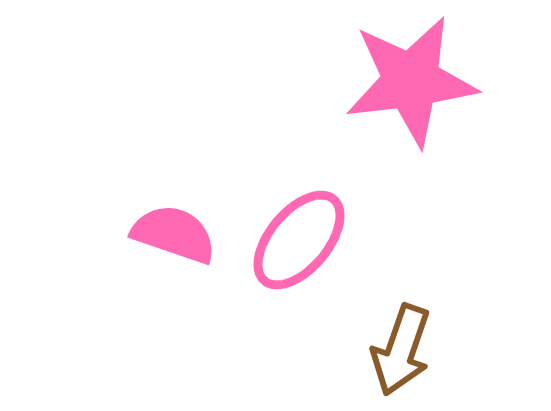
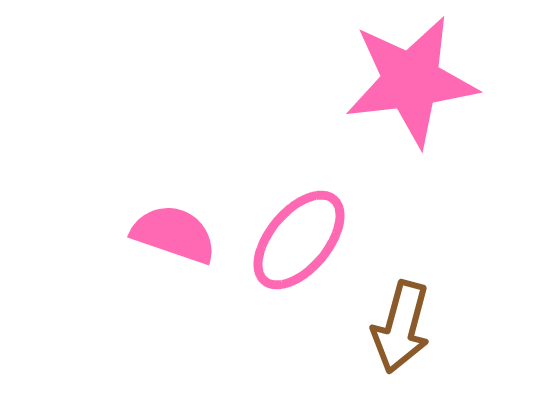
brown arrow: moved 23 px up; rotated 4 degrees counterclockwise
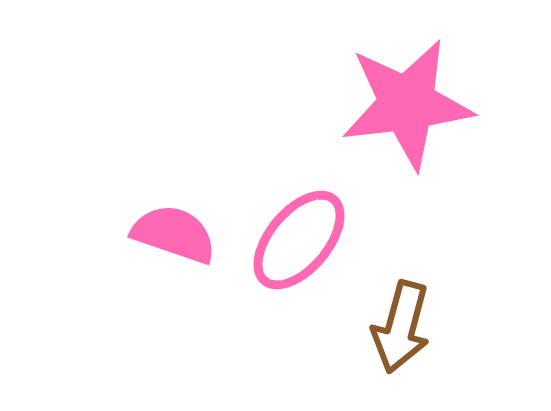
pink star: moved 4 px left, 23 px down
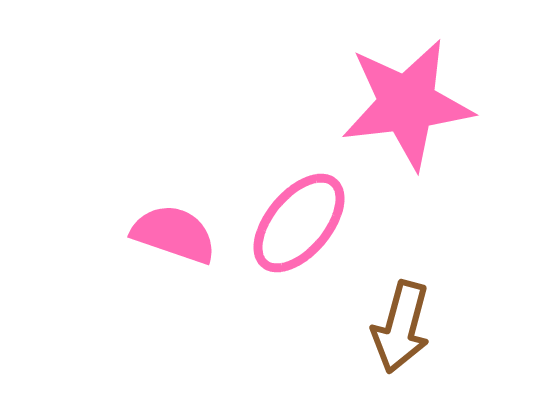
pink ellipse: moved 17 px up
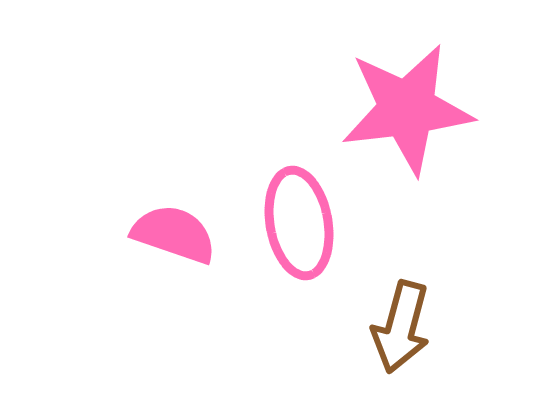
pink star: moved 5 px down
pink ellipse: rotated 50 degrees counterclockwise
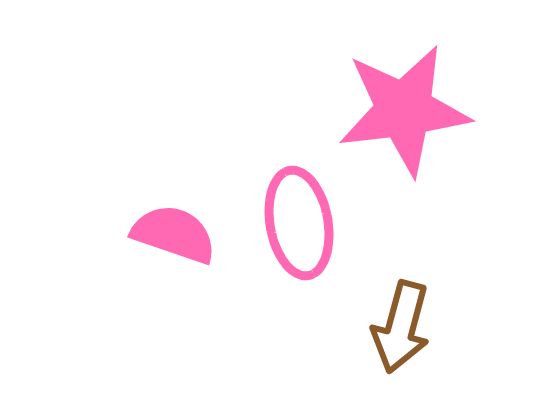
pink star: moved 3 px left, 1 px down
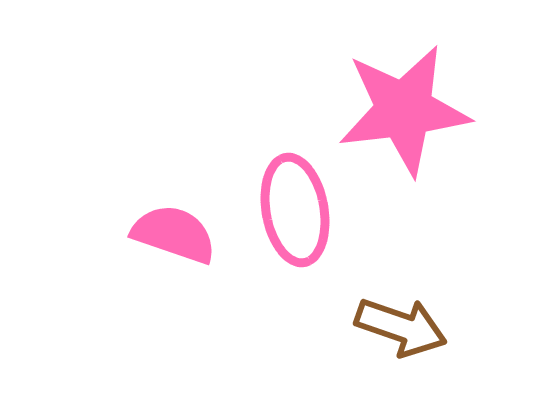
pink ellipse: moved 4 px left, 13 px up
brown arrow: rotated 86 degrees counterclockwise
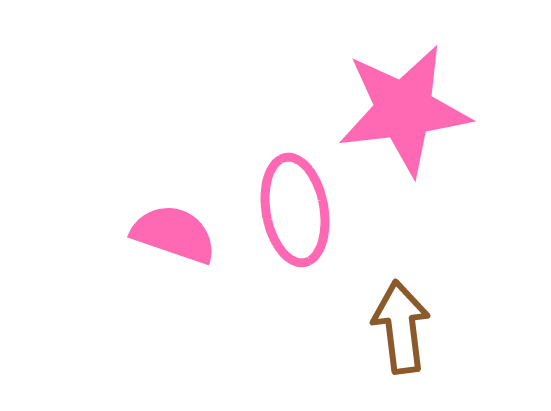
brown arrow: rotated 116 degrees counterclockwise
